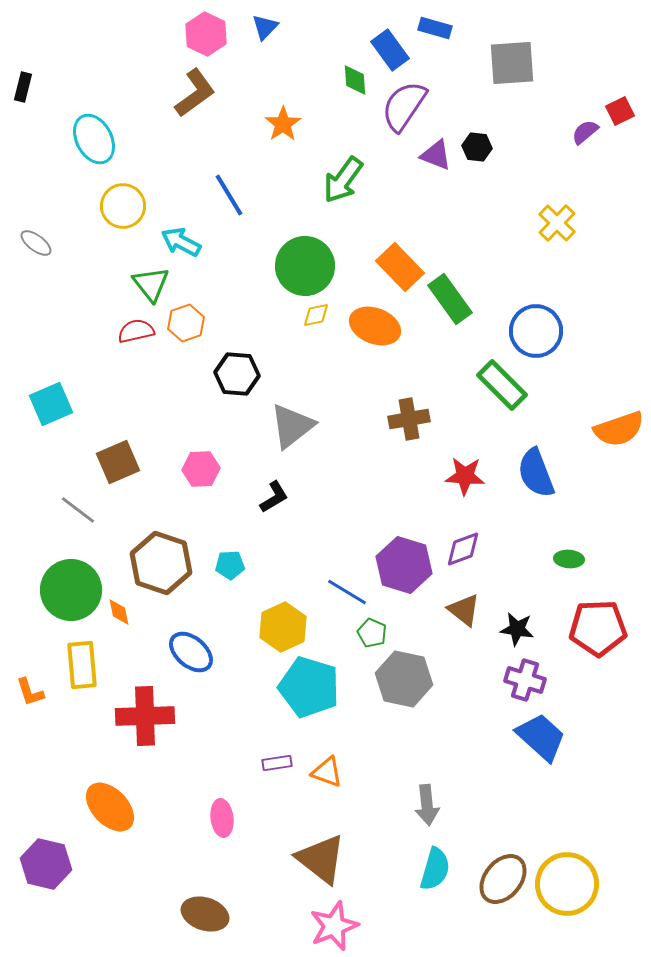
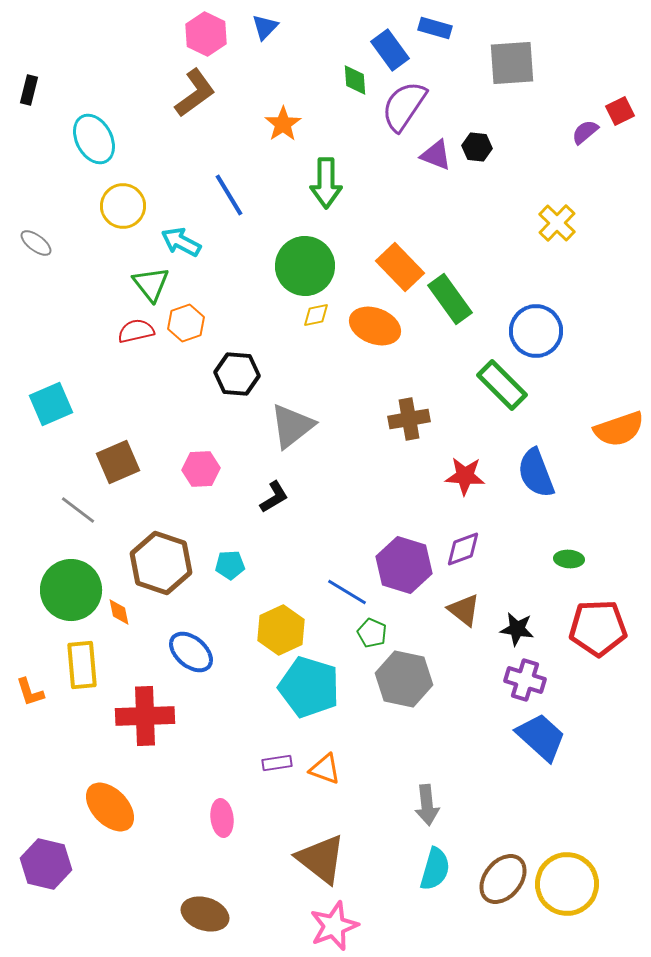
black rectangle at (23, 87): moved 6 px right, 3 px down
green arrow at (343, 180): moved 17 px left, 3 px down; rotated 36 degrees counterclockwise
yellow hexagon at (283, 627): moved 2 px left, 3 px down
orange triangle at (327, 772): moved 2 px left, 3 px up
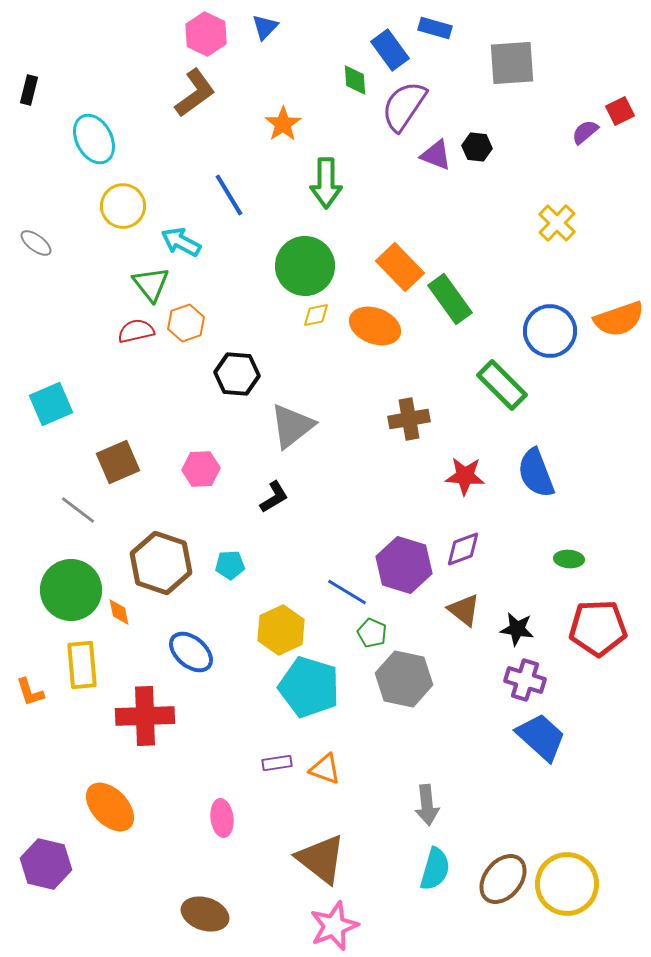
blue circle at (536, 331): moved 14 px right
orange semicircle at (619, 429): moved 110 px up
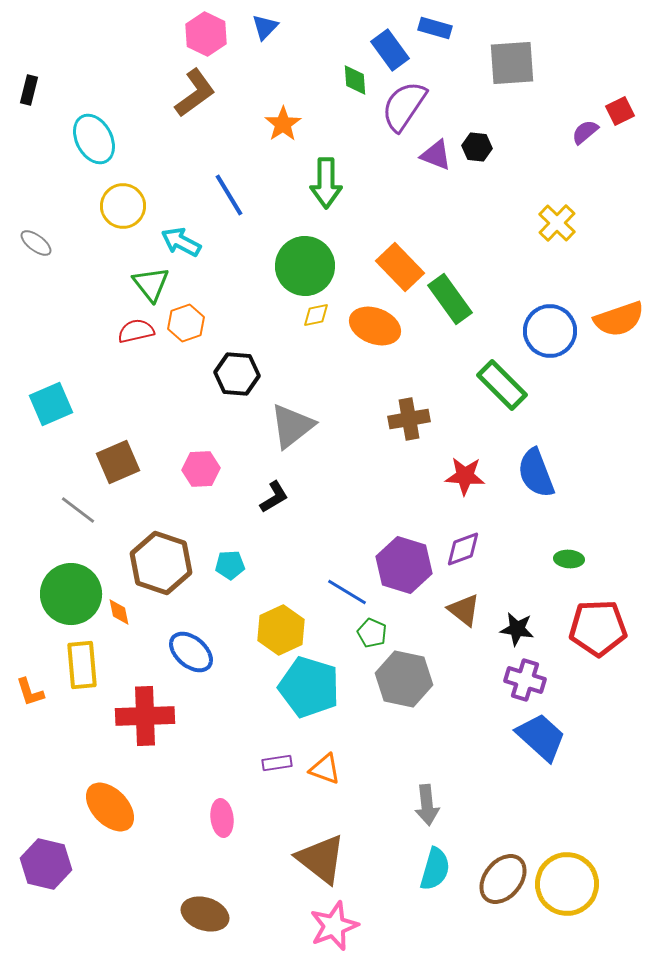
green circle at (71, 590): moved 4 px down
